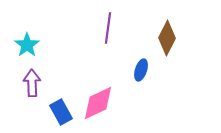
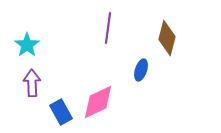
brown diamond: rotated 12 degrees counterclockwise
pink diamond: moved 1 px up
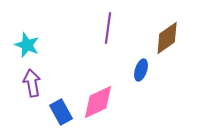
brown diamond: rotated 40 degrees clockwise
cyan star: rotated 15 degrees counterclockwise
purple arrow: rotated 8 degrees counterclockwise
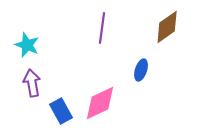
purple line: moved 6 px left
brown diamond: moved 11 px up
pink diamond: moved 2 px right, 1 px down
blue rectangle: moved 1 px up
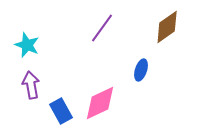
purple line: rotated 28 degrees clockwise
purple arrow: moved 1 px left, 2 px down
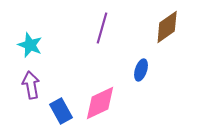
purple line: rotated 20 degrees counterclockwise
cyan star: moved 3 px right
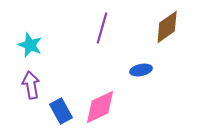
blue ellipse: rotated 60 degrees clockwise
pink diamond: moved 4 px down
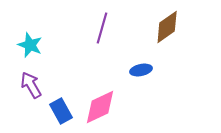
purple arrow: rotated 20 degrees counterclockwise
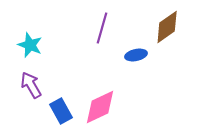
blue ellipse: moved 5 px left, 15 px up
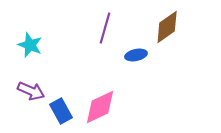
purple line: moved 3 px right
purple arrow: moved 6 px down; rotated 144 degrees clockwise
